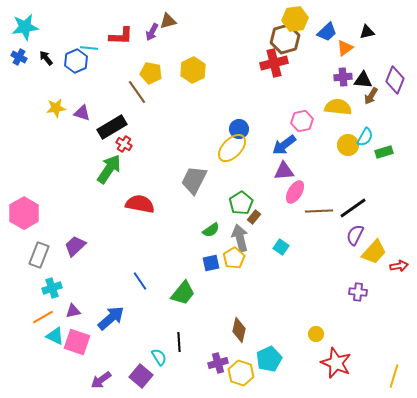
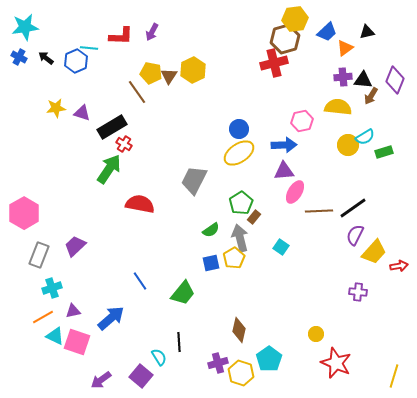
brown triangle at (168, 21): moved 1 px right, 55 px down; rotated 42 degrees counterclockwise
black arrow at (46, 58): rotated 14 degrees counterclockwise
cyan semicircle at (365, 137): rotated 30 degrees clockwise
blue arrow at (284, 145): rotated 145 degrees counterclockwise
yellow ellipse at (232, 148): moved 7 px right, 5 px down; rotated 12 degrees clockwise
cyan pentagon at (269, 359): rotated 10 degrees counterclockwise
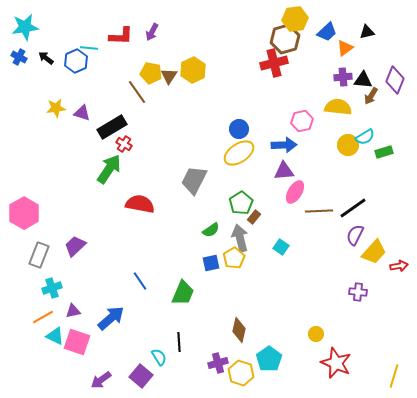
green trapezoid at (183, 293): rotated 16 degrees counterclockwise
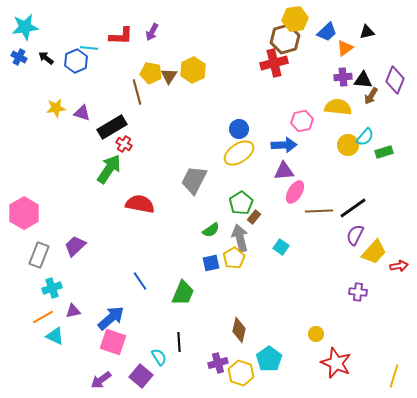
brown line at (137, 92): rotated 20 degrees clockwise
cyan semicircle at (365, 137): rotated 18 degrees counterclockwise
pink square at (77, 342): moved 36 px right
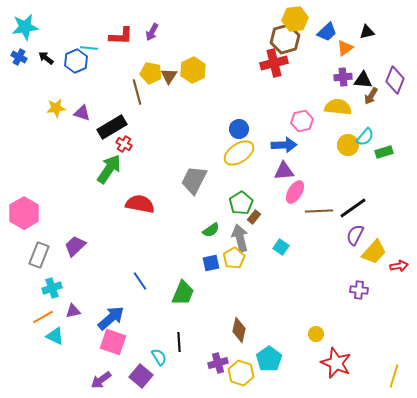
purple cross at (358, 292): moved 1 px right, 2 px up
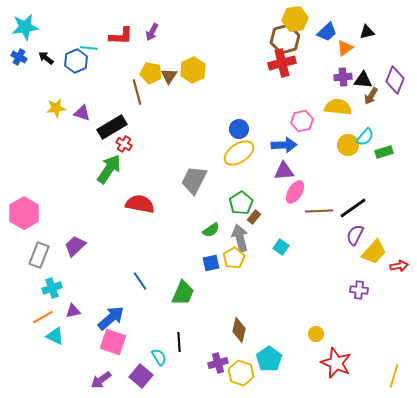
red cross at (274, 63): moved 8 px right
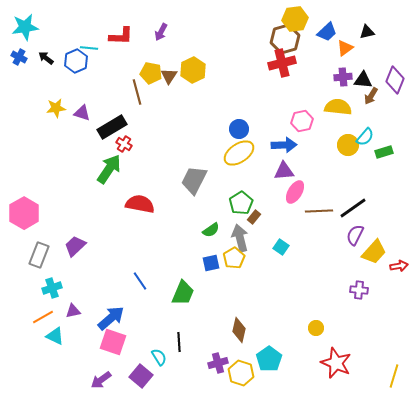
purple arrow at (152, 32): moved 9 px right
yellow circle at (316, 334): moved 6 px up
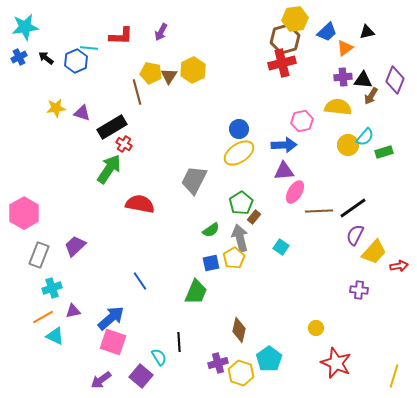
blue cross at (19, 57): rotated 35 degrees clockwise
green trapezoid at (183, 293): moved 13 px right, 1 px up
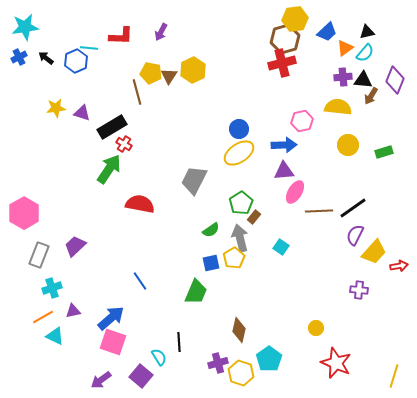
cyan semicircle at (365, 137): moved 84 px up
